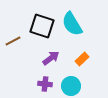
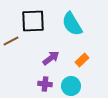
black square: moved 9 px left, 5 px up; rotated 20 degrees counterclockwise
brown line: moved 2 px left
orange rectangle: moved 1 px down
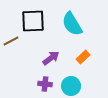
orange rectangle: moved 1 px right, 3 px up
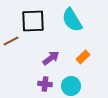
cyan semicircle: moved 4 px up
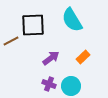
black square: moved 4 px down
purple cross: moved 4 px right; rotated 16 degrees clockwise
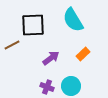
cyan semicircle: moved 1 px right
brown line: moved 1 px right, 4 px down
orange rectangle: moved 3 px up
purple cross: moved 2 px left, 3 px down
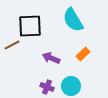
black square: moved 3 px left, 1 px down
purple arrow: rotated 120 degrees counterclockwise
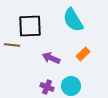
brown line: rotated 35 degrees clockwise
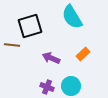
cyan semicircle: moved 1 px left, 3 px up
black square: rotated 15 degrees counterclockwise
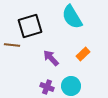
purple arrow: rotated 24 degrees clockwise
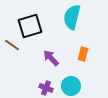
cyan semicircle: rotated 45 degrees clockwise
brown line: rotated 28 degrees clockwise
orange rectangle: rotated 32 degrees counterclockwise
purple cross: moved 1 px left, 1 px down
